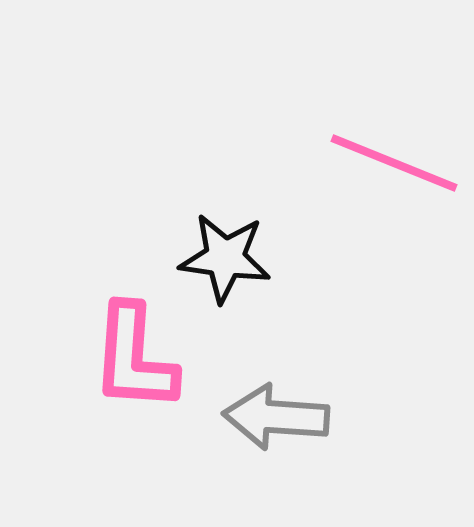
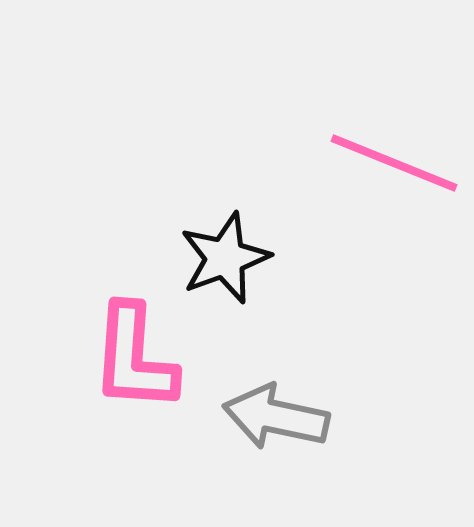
black star: rotated 28 degrees counterclockwise
gray arrow: rotated 8 degrees clockwise
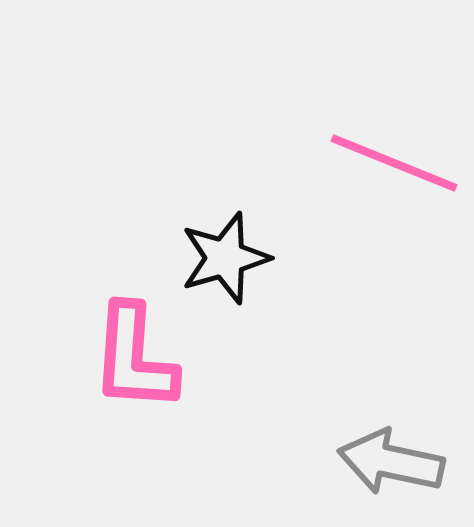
black star: rotated 4 degrees clockwise
gray arrow: moved 115 px right, 45 px down
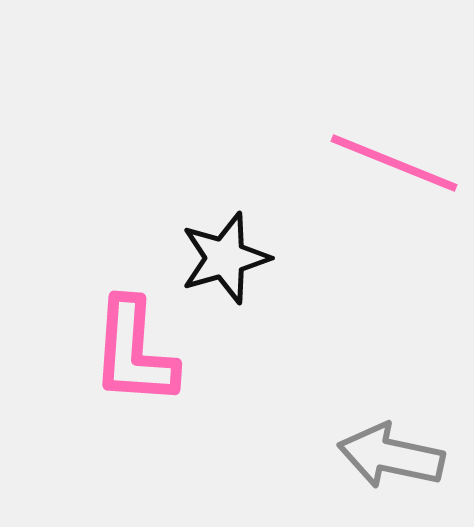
pink L-shape: moved 6 px up
gray arrow: moved 6 px up
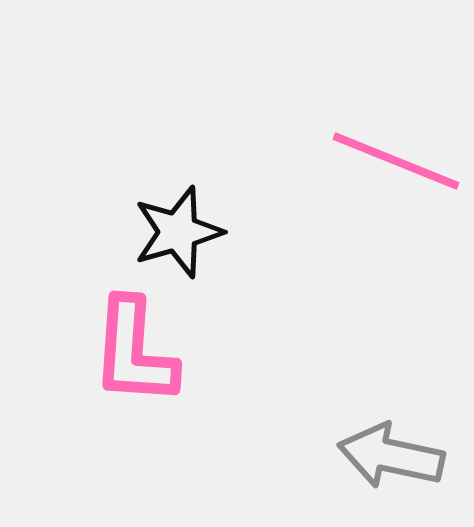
pink line: moved 2 px right, 2 px up
black star: moved 47 px left, 26 px up
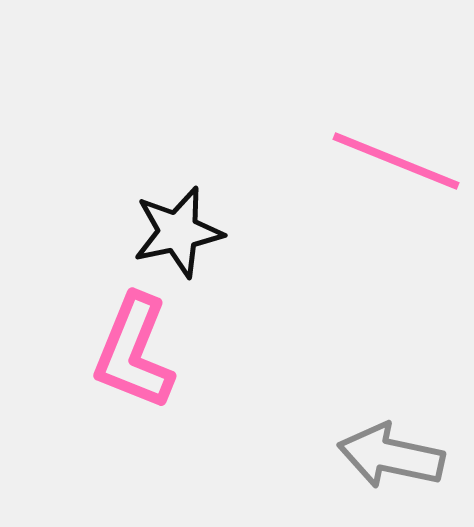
black star: rotated 4 degrees clockwise
pink L-shape: rotated 18 degrees clockwise
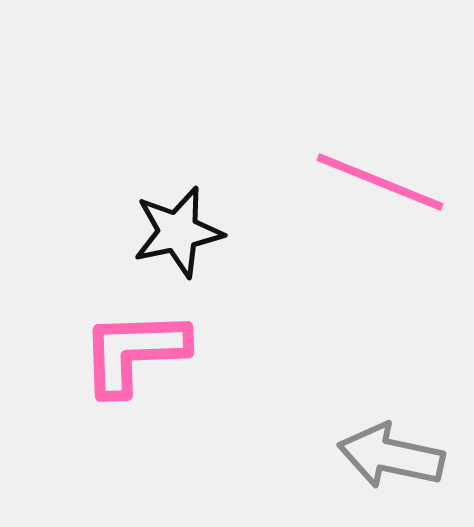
pink line: moved 16 px left, 21 px down
pink L-shape: rotated 66 degrees clockwise
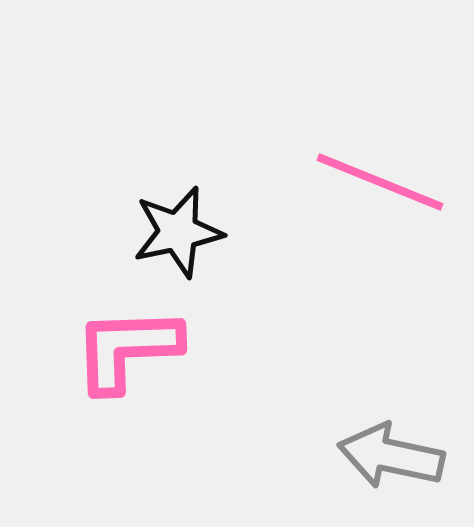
pink L-shape: moved 7 px left, 3 px up
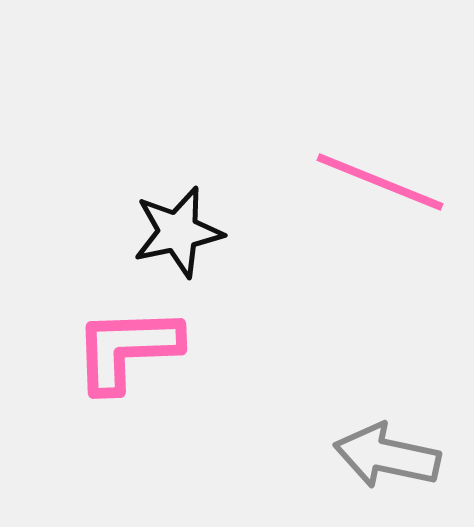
gray arrow: moved 4 px left
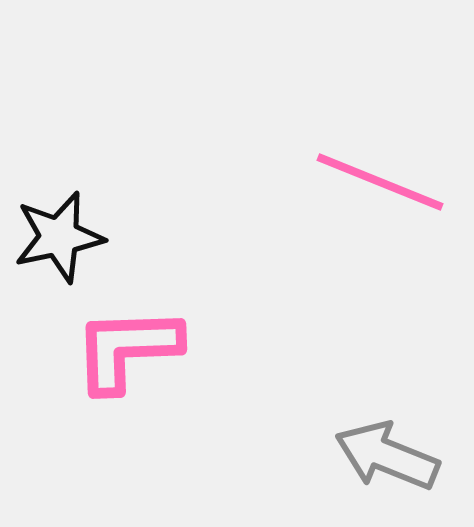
black star: moved 119 px left, 5 px down
gray arrow: rotated 10 degrees clockwise
